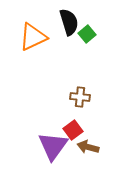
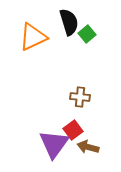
purple triangle: moved 1 px right, 2 px up
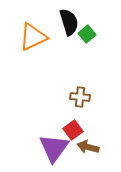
purple triangle: moved 4 px down
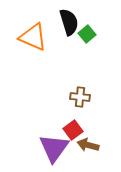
orange triangle: rotated 48 degrees clockwise
brown arrow: moved 2 px up
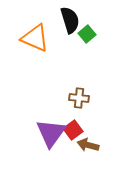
black semicircle: moved 1 px right, 2 px up
orange triangle: moved 2 px right, 1 px down
brown cross: moved 1 px left, 1 px down
purple triangle: moved 3 px left, 15 px up
